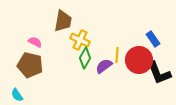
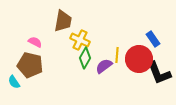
red circle: moved 1 px up
cyan semicircle: moved 3 px left, 13 px up
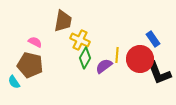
red circle: moved 1 px right
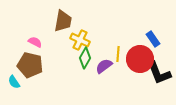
yellow line: moved 1 px right, 1 px up
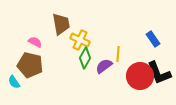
brown trapezoid: moved 2 px left, 3 px down; rotated 20 degrees counterclockwise
red circle: moved 17 px down
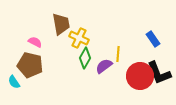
yellow cross: moved 1 px left, 2 px up
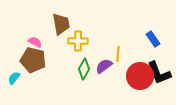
yellow cross: moved 1 px left, 3 px down; rotated 24 degrees counterclockwise
green diamond: moved 1 px left, 11 px down
brown pentagon: moved 3 px right, 5 px up
cyan semicircle: moved 4 px up; rotated 72 degrees clockwise
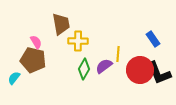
pink semicircle: moved 1 px right; rotated 32 degrees clockwise
red circle: moved 6 px up
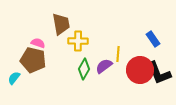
pink semicircle: moved 2 px right, 1 px down; rotated 40 degrees counterclockwise
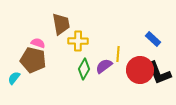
blue rectangle: rotated 14 degrees counterclockwise
